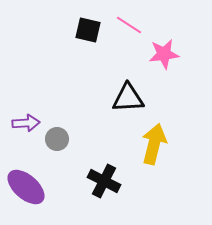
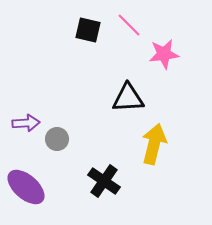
pink line: rotated 12 degrees clockwise
black cross: rotated 8 degrees clockwise
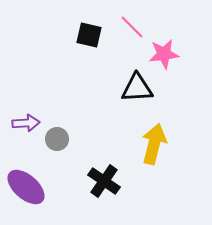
pink line: moved 3 px right, 2 px down
black square: moved 1 px right, 5 px down
black triangle: moved 9 px right, 10 px up
